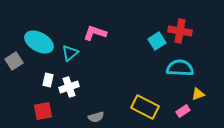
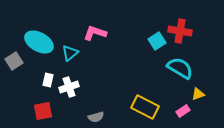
cyan semicircle: rotated 28 degrees clockwise
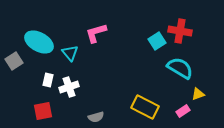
pink L-shape: moved 1 px right; rotated 35 degrees counterclockwise
cyan triangle: rotated 30 degrees counterclockwise
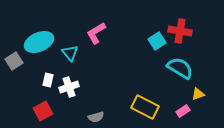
pink L-shape: rotated 15 degrees counterclockwise
cyan ellipse: rotated 52 degrees counterclockwise
red square: rotated 18 degrees counterclockwise
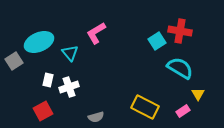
yellow triangle: rotated 40 degrees counterclockwise
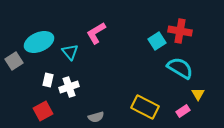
cyan triangle: moved 1 px up
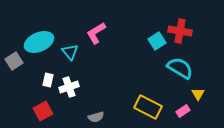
yellow rectangle: moved 3 px right
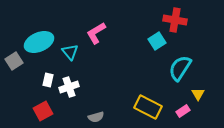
red cross: moved 5 px left, 11 px up
cyan semicircle: rotated 88 degrees counterclockwise
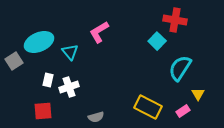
pink L-shape: moved 3 px right, 1 px up
cyan square: rotated 12 degrees counterclockwise
red square: rotated 24 degrees clockwise
